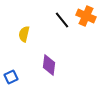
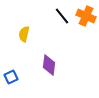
black line: moved 4 px up
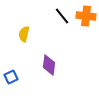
orange cross: rotated 18 degrees counterclockwise
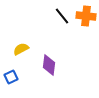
yellow semicircle: moved 3 px left, 15 px down; rotated 49 degrees clockwise
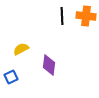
black line: rotated 36 degrees clockwise
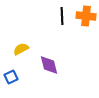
purple diamond: rotated 20 degrees counterclockwise
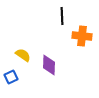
orange cross: moved 4 px left, 20 px down
yellow semicircle: moved 2 px right, 6 px down; rotated 63 degrees clockwise
purple diamond: rotated 15 degrees clockwise
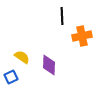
orange cross: rotated 18 degrees counterclockwise
yellow semicircle: moved 1 px left, 2 px down
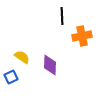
purple diamond: moved 1 px right
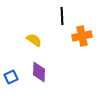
yellow semicircle: moved 12 px right, 17 px up
purple diamond: moved 11 px left, 7 px down
